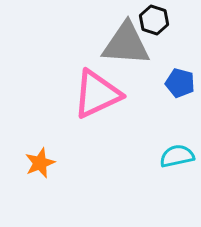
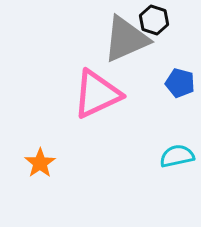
gray triangle: moved 5 px up; rotated 28 degrees counterclockwise
orange star: rotated 12 degrees counterclockwise
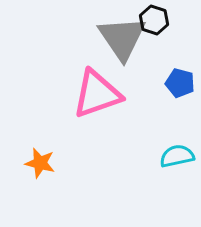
gray triangle: moved 4 px left, 1 px up; rotated 40 degrees counterclockwise
pink triangle: rotated 6 degrees clockwise
orange star: rotated 24 degrees counterclockwise
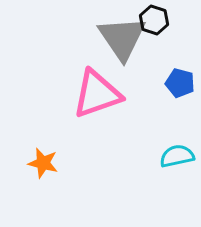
orange star: moved 3 px right
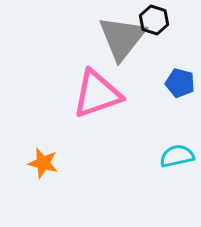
gray triangle: rotated 12 degrees clockwise
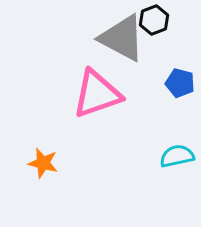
black hexagon: rotated 20 degrees clockwise
gray triangle: rotated 40 degrees counterclockwise
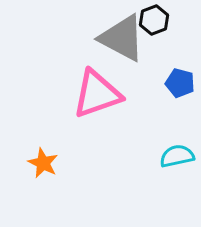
orange star: rotated 12 degrees clockwise
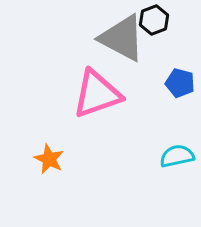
orange star: moved 6 px right, 4 px up
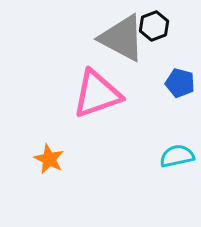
black hexagon: moved 6 px down
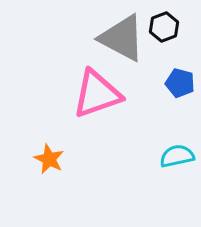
black hexagon: moved 10 px right, 1 px down
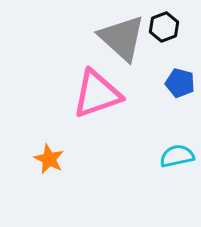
gray triangle: rotated 14 degrees clockwise
